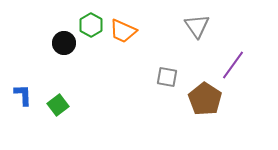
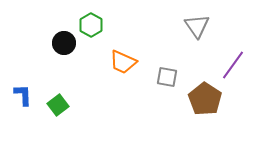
orange trapezoid: moved 31 px down
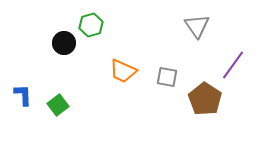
green hexagon: rotated 15 degrees clockwise
orange trapezoid: moved 9 px down
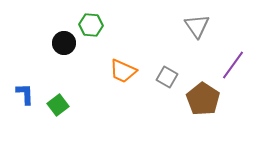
green hexagon: rotated 20 degrees clockwise
gray square: rotated 20 degrees clockwise
blue L-shape: moved 2 px right, 1 px up
brown pentagon: moved 2 px left
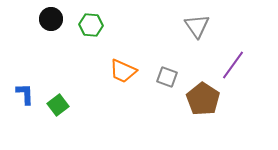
black circle: moved 13 px left, 24 px up
gray square: rotated 10 degrees counterclockwise
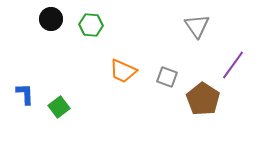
green square: moved 1 px right, 2 px down
